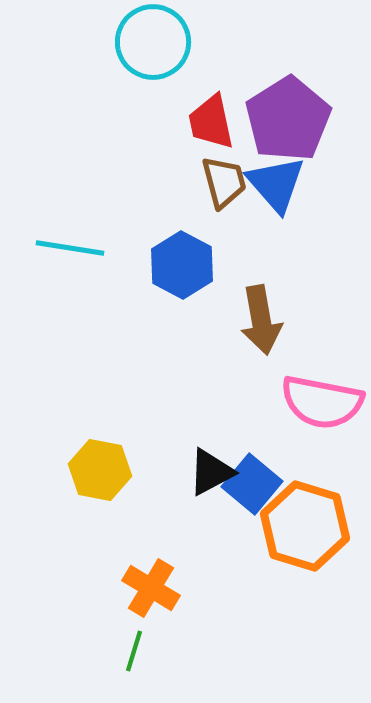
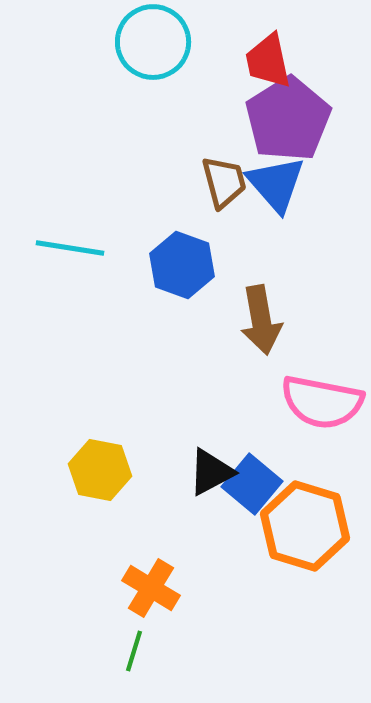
red trapezoid: moved 57 px right, 61 px up
blue hexagon: rotated 8 degrees counterclockwise
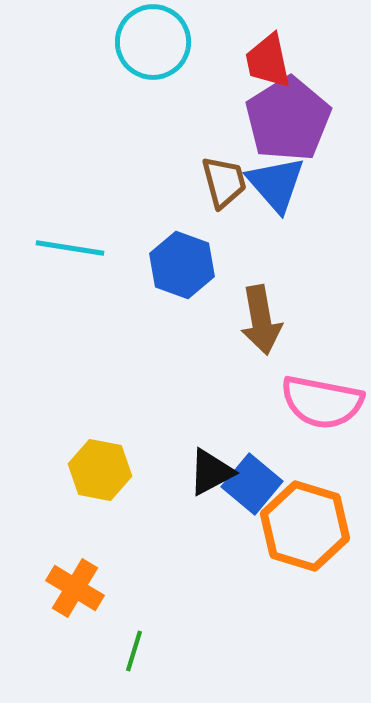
orange cross: moved 76 px left
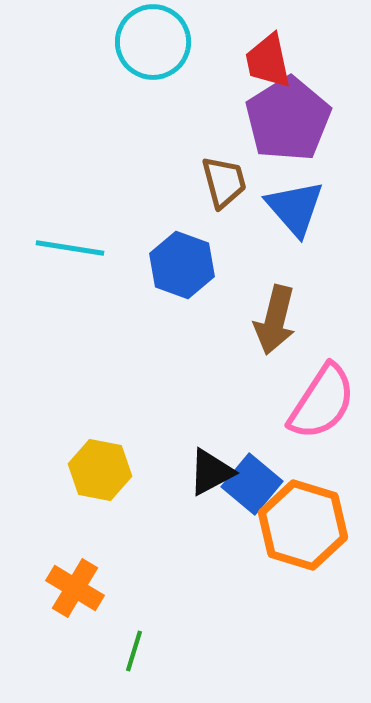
blue triangle: moved 19 px right, 24 px down
brown arrow: moved 14 px right; rotated 24 degrees clockwise
pink semicircle: rotated 68 degrees counterclockwise
orange hexagon: moved 2 px left, 1 px up
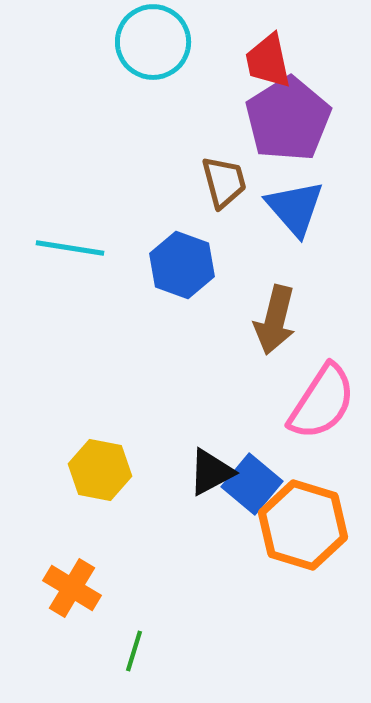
orange cross: moved 3 px left
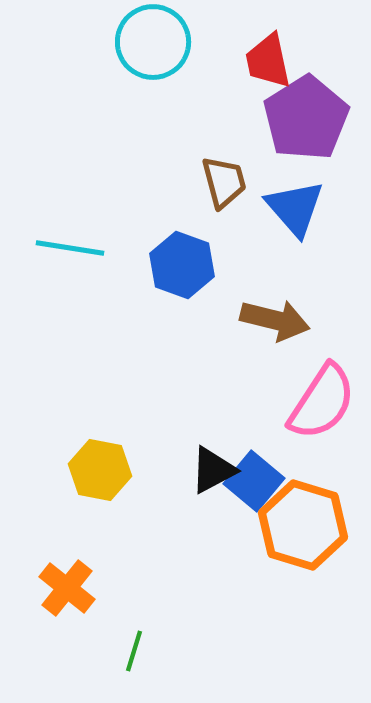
purple pentagon: moved 18 px right, 1 px up
brown arrow: rotated 90 degrees counterclockwise
black triangle: moved 2 px right, 2 px up
blue square: moved 2 px right, 3 px up
orange cross: moved 5 px left; rotated 8 degrees clockwise
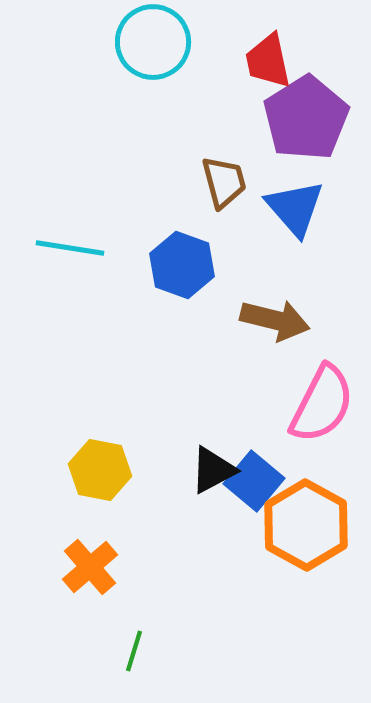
pink semicircle: moved 2 px down; rotated 6 degrees counterclockwise
orange hexagon: moved 3 px right; rotated 12 degrees clockwise
orange cross: moved 23 px right, 21 px up; rotated 10 degrees clockwise
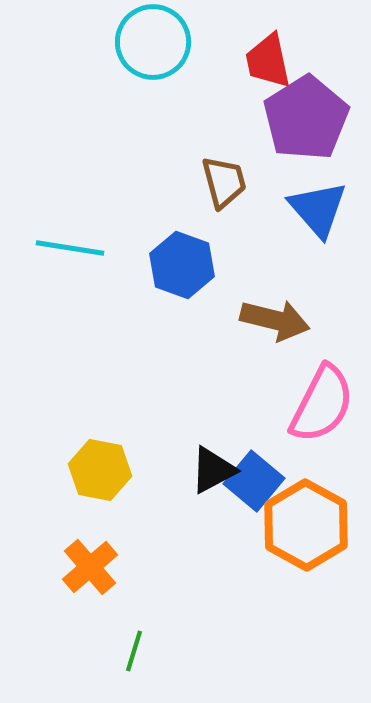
blue triangle: moved 23 px right, 1 px down
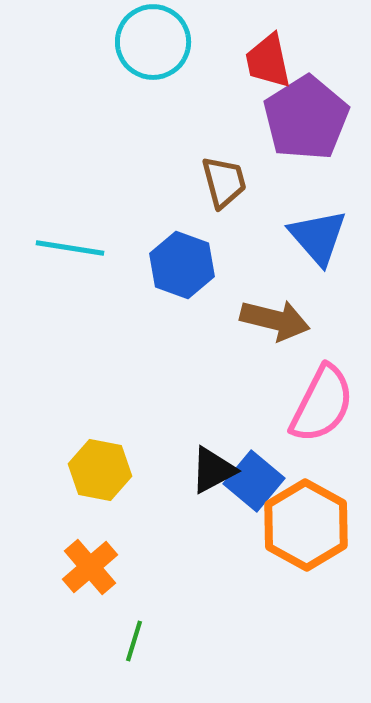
blue triangle: moved 28 px down
green line: moved 10 px up
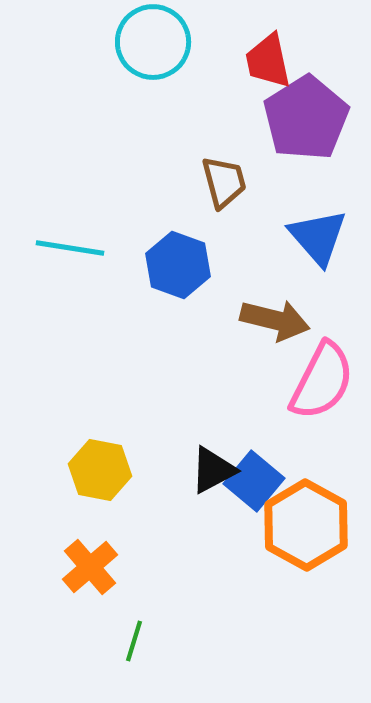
blue hexagon: moved 4 px left
pink semicircle: moved 23 px up
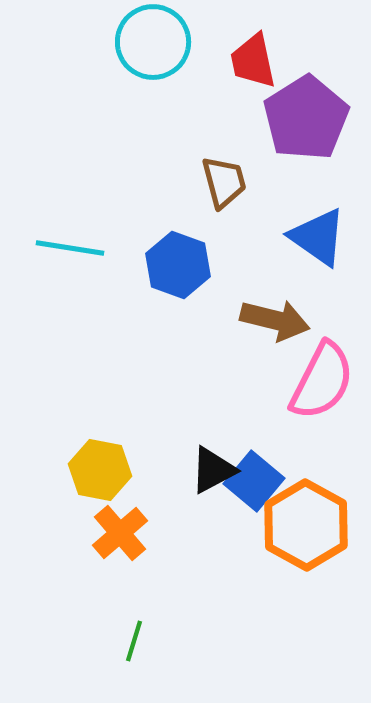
red trapezoid: moved 15 px left
blue triangle: rotated 14 degrees counterclockwise
orange cross: moved 30 px right, 34 px up
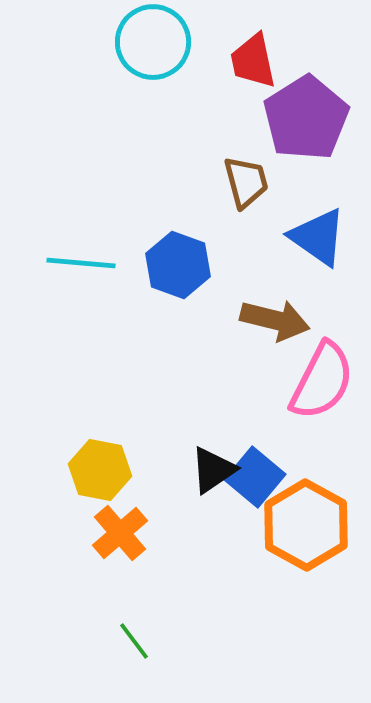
brown trapezoid: moved 22 px right
cyan line: moved 11 px right, 15 px down; rotated 4 degrees counterclockwise
black triangle: rotated 6 degrees counterclockwise
blue square: moved 1 px right, 4 px up
green line: rotated 54 degrees counterclockwise
